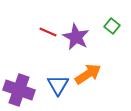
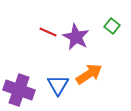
orange arrow: moved 1 px right
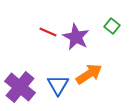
purple cross: moved 1 px right, 3 px up; rotated 20 degrees clockwise
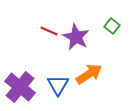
red line: moved 1 px right, 1 px up
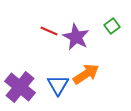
green square: rotated 14 degrees clockwise
orange arrow: moved 3 px left
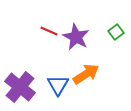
green square: moved 4 px right, 6 px down
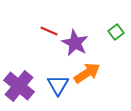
purple star: moved 1 px left, 6 px down
orange arrow: moved 1 px right, 1 px up
purple cross: moved 1 px left, 1 px up
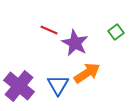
red line: moved 1 px up
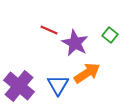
green square: moved 6 px left, 3 px down; rotated 14 degrees counterclockwise
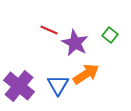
orange arrow: moved 1 px left, 1 px down
